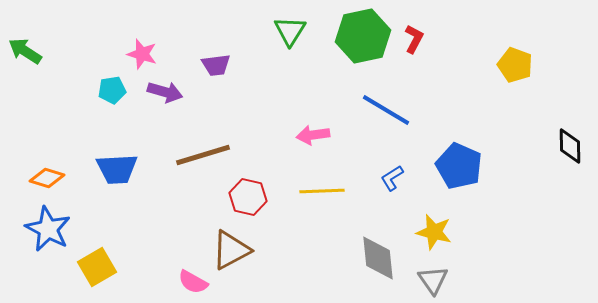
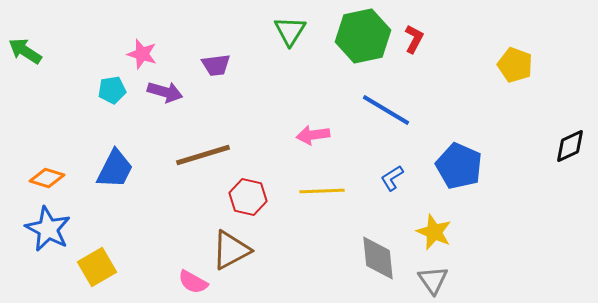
black diamond: rotated 66 degrees clockwise
blue trapezoid: moved 2 px left; rotated 60 degrees counterclockwise
yellow star: rotated 9 degrees clockwise
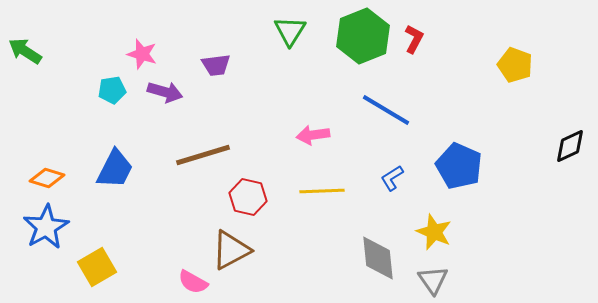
green hexagon: rotated 10 degrees counterclockwise
blue star: moved 2 px left, 2 px up; rotated 15 degrees clockwise
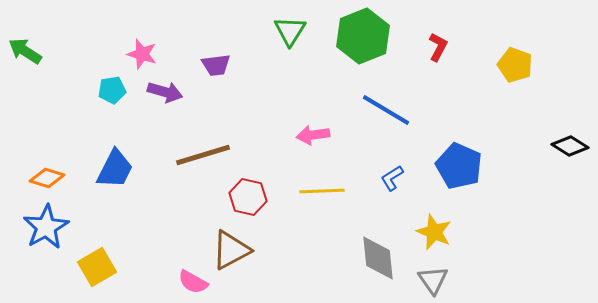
red L-shape: moved 24 px right, 8 px down
black diamond: rotated 57 degrees clockwise
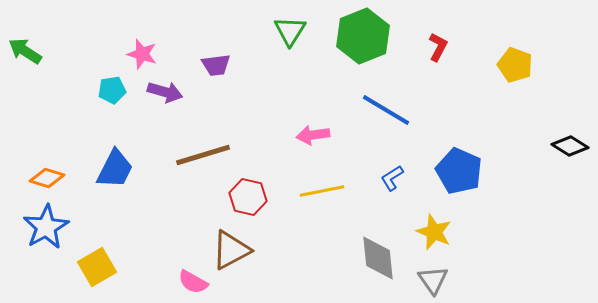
blue pentagon: moved 5 px down
yellow line: rotated 9 degrees counterclockwise
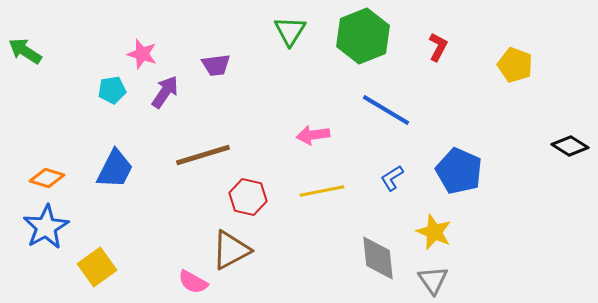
purple arrow: rotated 72 degrees counterclockwise
yellow square: rotated 6 degrees counterclockwise
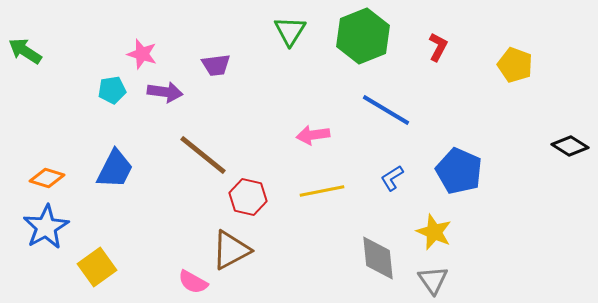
purple arrow: rotated 64 degrees clockwise
brown line: rotated 56 degrees clockwise
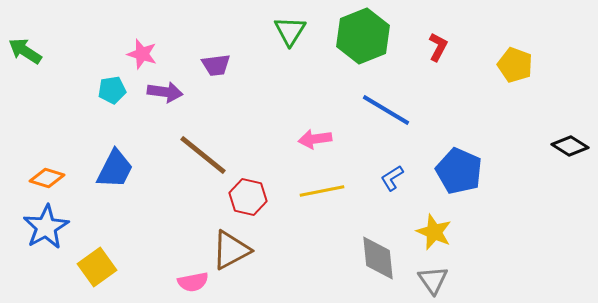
pink arrow: moved 2 px right, 4 px down
pink semicircle: rotated 40 degrees counterclockwise
